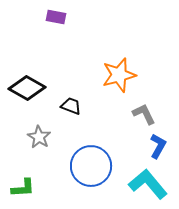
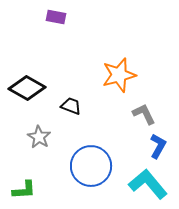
green L-shape: moved 1 px right, 2 px down
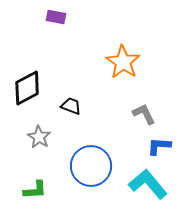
orange star: moved 4 px right, 13 px up; rotated 24 degrees counterclockwise
black diamond: rotated 57 degrees counterclockwise
blue L-shape: moved 1 px right; rotated 115 degrees counterclockwise
green L-shape: moved 11 px right
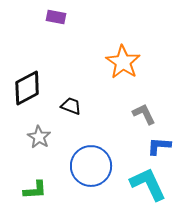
cyan L-shape: rotated 15 degrees clockwise
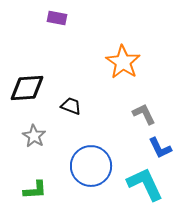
purple rectangle: moved 1 px right, 1 px down
black diamond: rotated 24 degrees clockwise
gray star: moved 5 px left, 1 px up
blue L-shape: moved 1 px right, 2 px down; rotated 120 degrees counterclockwise
cyan L-shape: moved 3 px left
